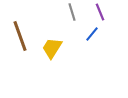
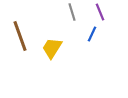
blue line: rotated 14 degrees counterclockwise
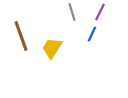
purple line: rotated 48 degrees clockwise
brown line: moved 1 px right
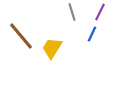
brown line: rotated 20 degrees counterclockwise
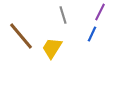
gray line: moved 9 px left, 3 px down
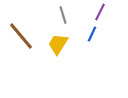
yellow trapezoid: moved 6 px right, 4 px up
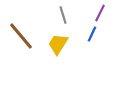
purple line: moved 1 px down
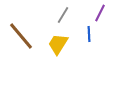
gray line: rotated 48 degrees clockwise
blue line: moved 3 px left; rotated 28 degrees counterclockwise
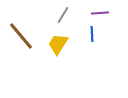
purple line: rotated 60 degrees clockwise
blue line: moved 3 px right
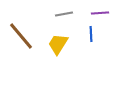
gray line: moved 1 px right, 1 px up; rotated 48 degrees clockwise
blue line: moved 1 px left
